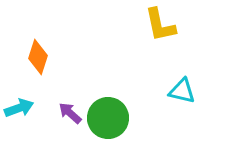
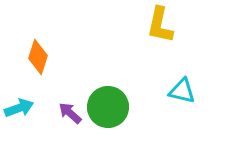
yellow L-shape: rotated 24 degrees clockwise
green circle: moved 11 px up
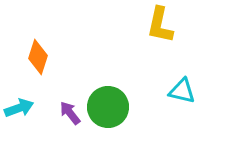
purple arrow: rotated 10 degrees clockwise
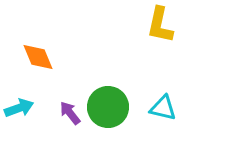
orange diamond: rotated 40 degrees counterclockwise
cyan triangle: moved 19 px left, 17 px down
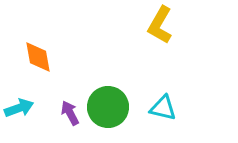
yellow L-shape: rotated 18 degrees clockwise
orange diamond: rotated 12 degrees clockwise
purple arrow: rotated 10 degrees clockwise
